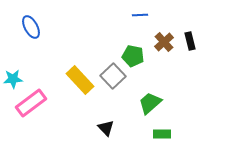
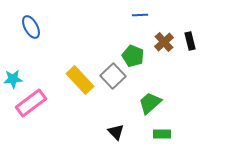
green pentagon: rotated 10 degrees clockwise
black triangle: moved 10 px right, 4 px down
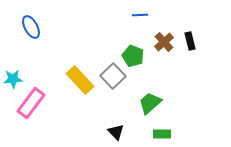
pink rectangle: rotated 16 degrees counterclockwise
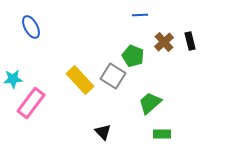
gray square: rotated 15 degrees counterclockwise
black triangle: moved 13 px left
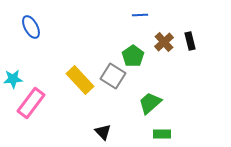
green pentagon: rotated 15 degrees clockwise
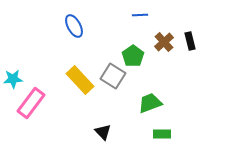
blue ellipse: moved 43 px right, 1 px up
green trapezoid: rotated 20 degrees clockwise
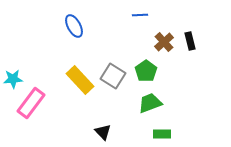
green pentagon: moved 13 px right, 15 px down
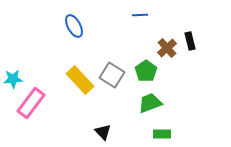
brown cross: moved 3 px right, 6 px down
gray square: moved 1 px left, 1 px up
